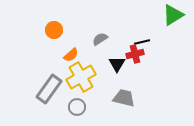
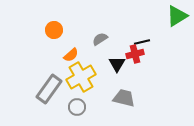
green triangle: moved 4 px right, 1 px down
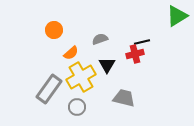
gray semicircle: rotated 14 degrees clockwise
orange semicircle: moved 2 px up
black triangle: moved 10 px left, 1 px down
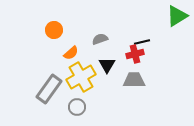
gray trapezoid: moved 10 px right, 18 px up; rotated 15 degrees counterclockwise
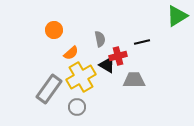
gray semicircle: rotated 98 degrees clockwise
red cross: moved 17 px left, 2 px down
black triangle: rotated 30 degrees counterclockwise
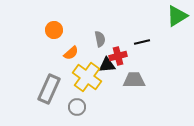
black triangle: rotated 36 degrees counterclockwise
yellow cross: moved 6 px right; rotated 24 degrees counterclockwise
gray rectangle: rotated 12 degrees counterclockwise
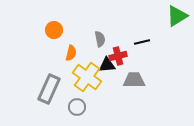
orange semicircle: rotated 35 degrees counterclockwise
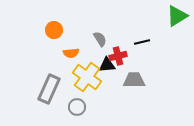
gray semicircle: rotated 21 degrees counterclockwise
orange semicircle: rotated 70 degrees clockwise
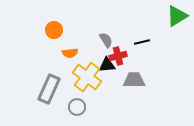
gray semicircle: moved 6 px right, 1 px down
orange semicircle: moved 1 px left
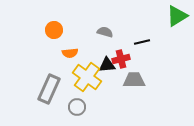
gray semicircle: moved 1 px left, 8 px up; rotated 42 degrees counterclockwise
red cross: moved 3 px right, 3 px down
